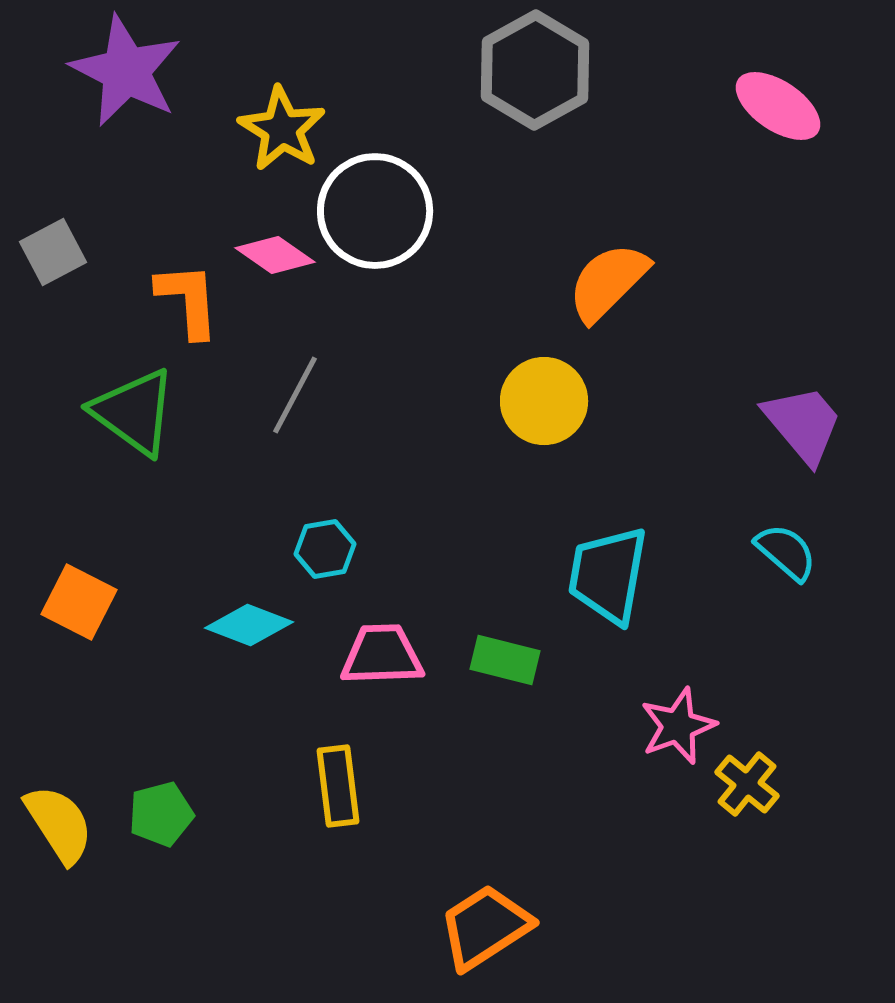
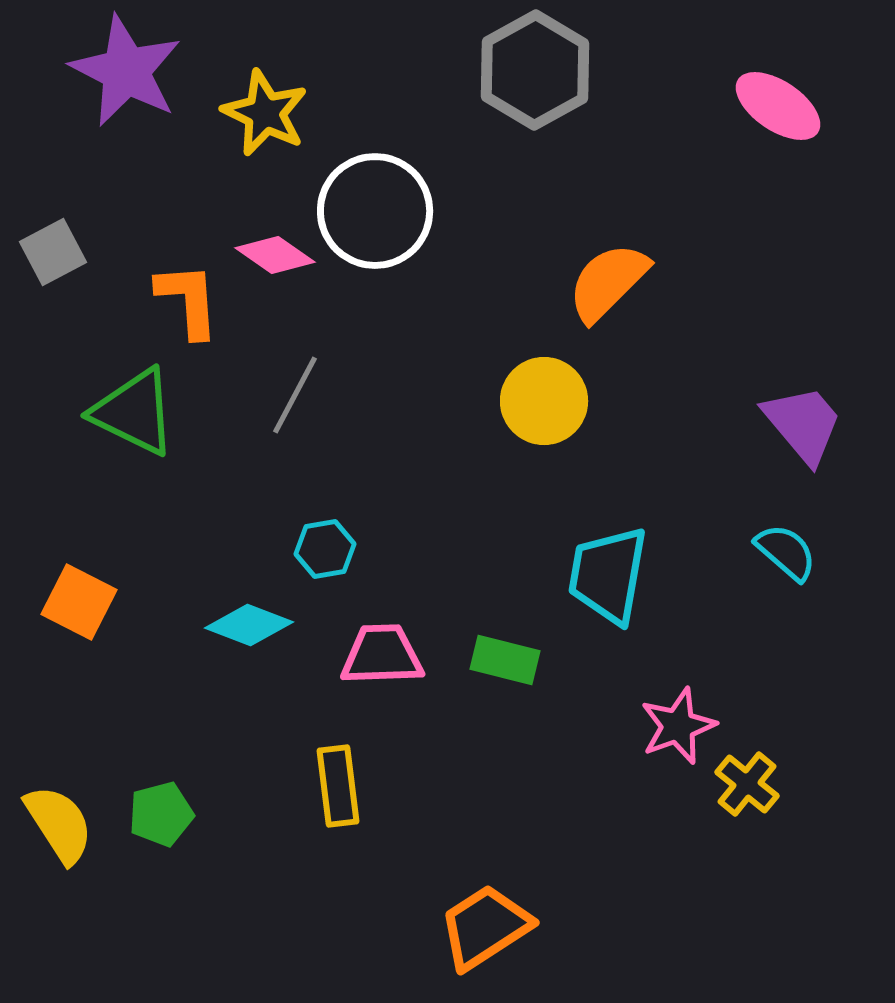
yellow star: moved 17 px left, 16 px up; rotated 6 degrees counterclockwise
green triangle: rotated 10 degrees counterclockwise
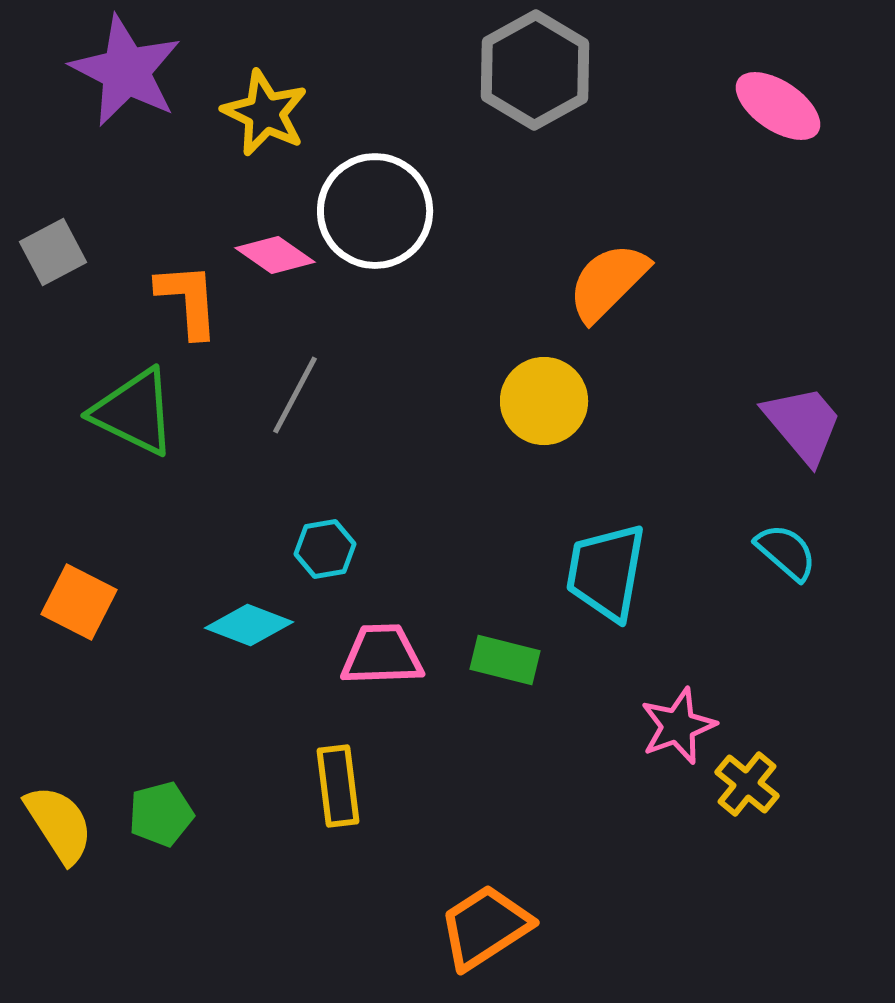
cyan trapezoid: moved 2 px left, 3 px up
